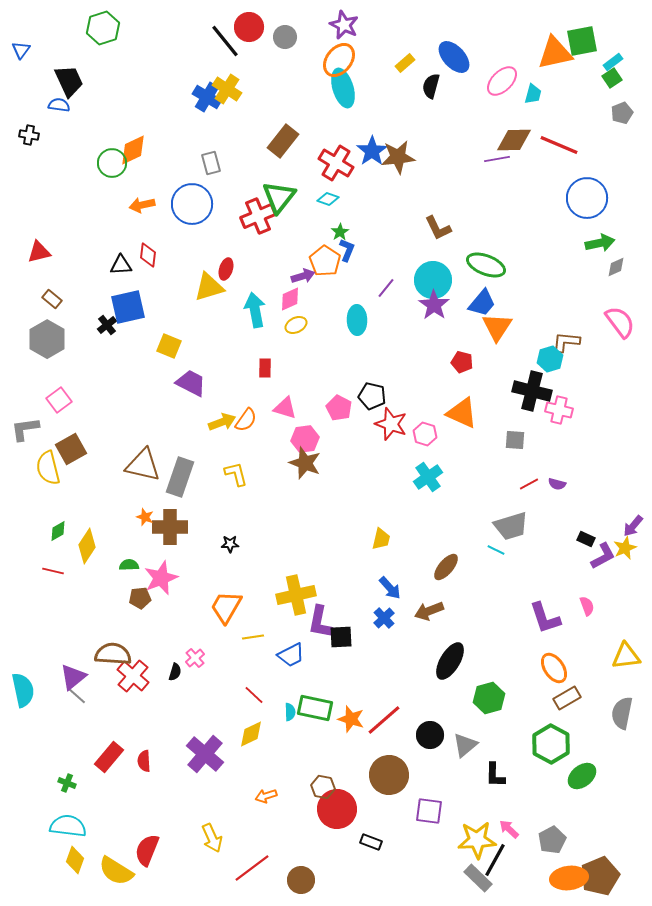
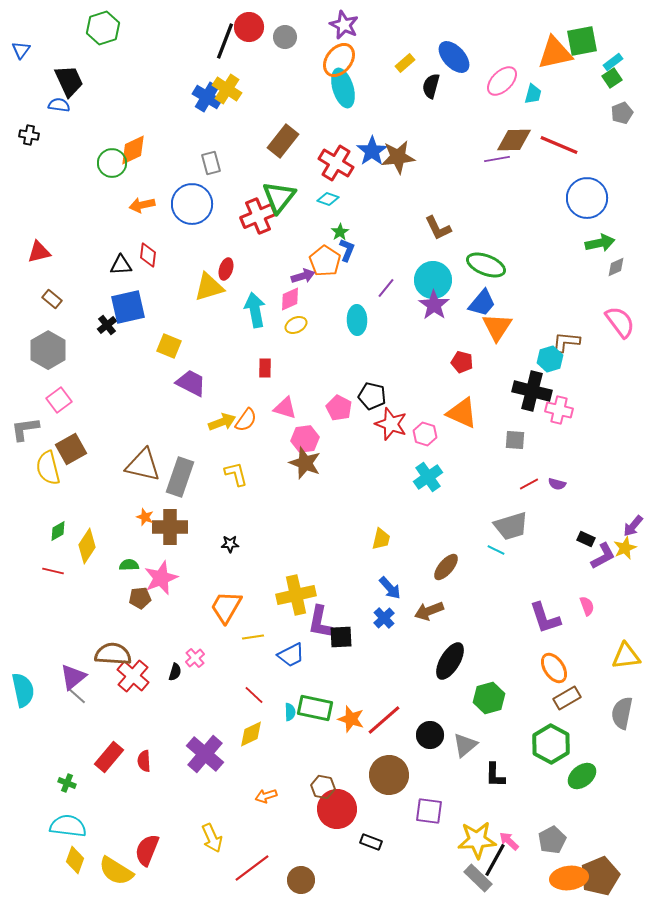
black line at (225, 41): rotated 60 degrees clockwise
gray hexagon at (47, 339): moved 1 px right, 11 px down
pink arrow at (509, 829): moved 12 px down
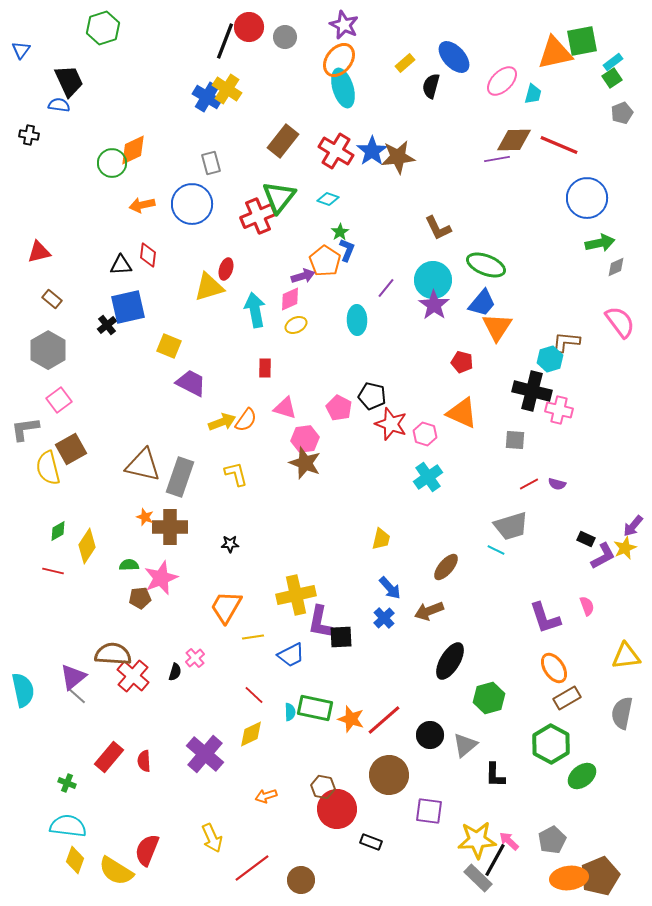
red cross at (336, 163): moved 12 px up
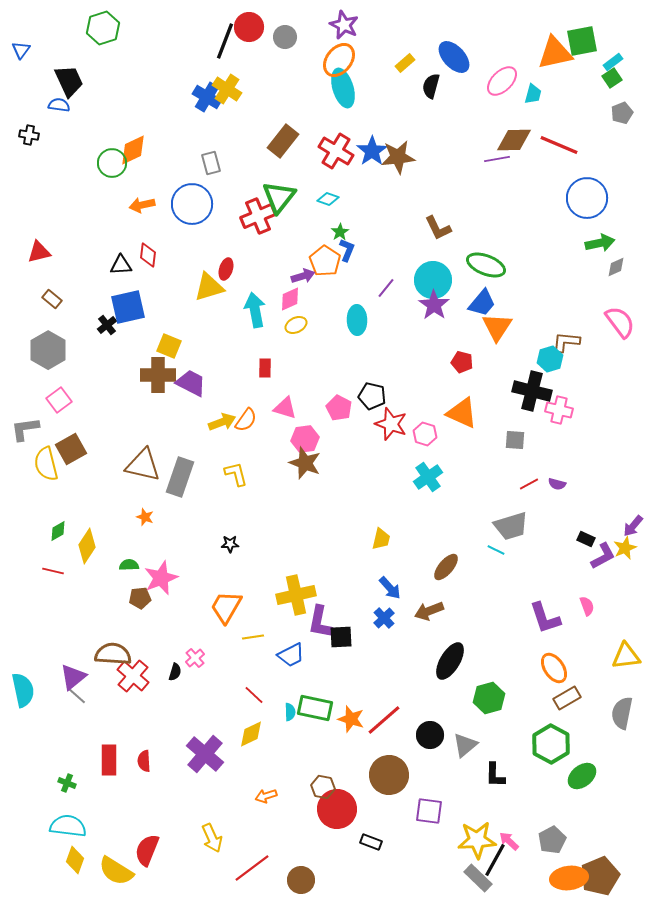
yellow semicircle at (48, 468): moved 2 px left, 4 px up
brown cross at (170, 527): moved 12 px left, 152 px up
red rectangle at (109, 757): moved 3 px down; rotated 40 degrees counterclockwise
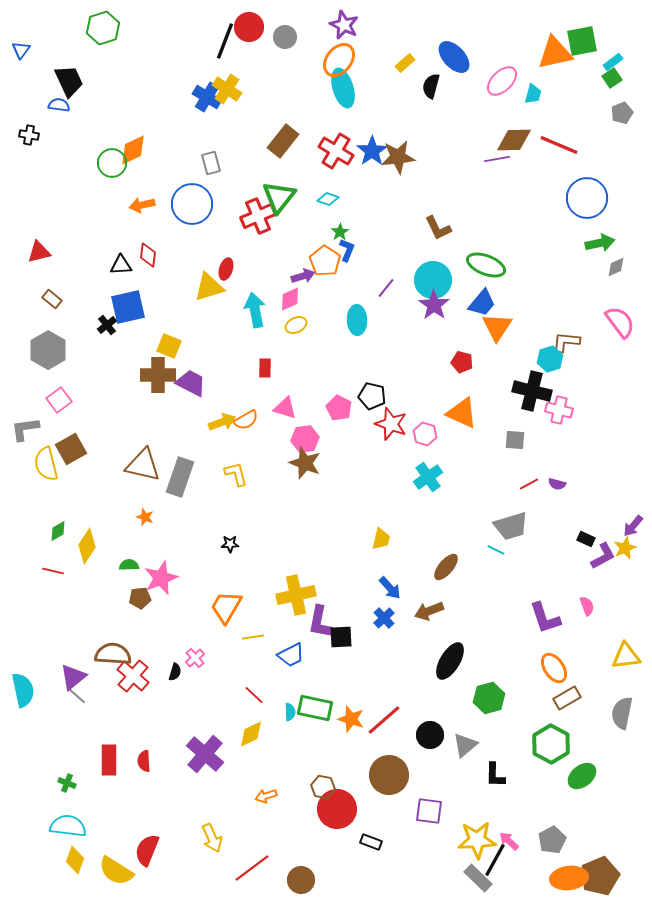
orange semicircle at (246, 420): rotated 25 degrees clockwise
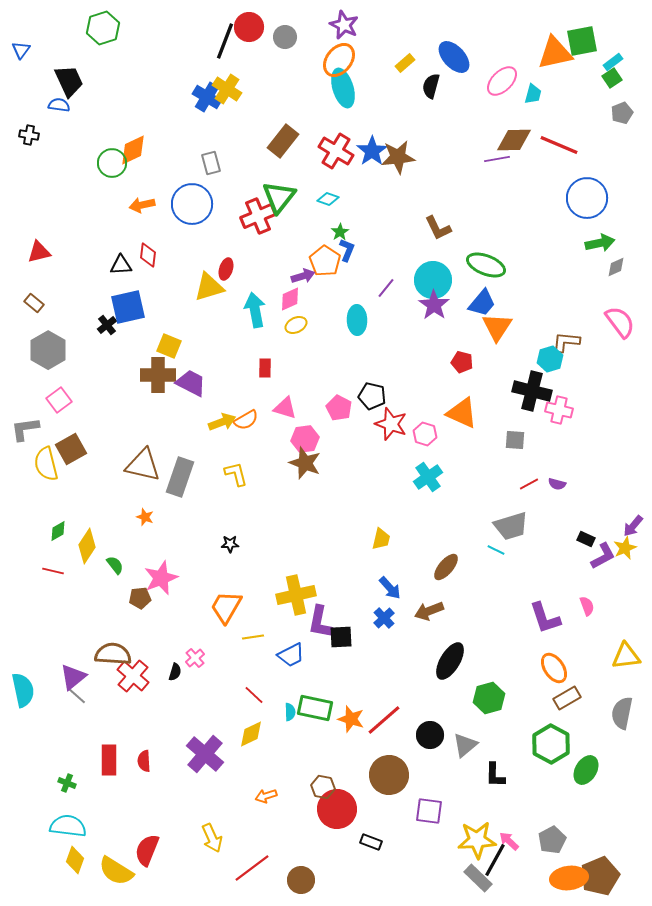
brown rectangle at (52, 299): moved 18 px left, 4 px down
green semicircle at (129, 565): moved 14 px left; rotated 54 degrees clockwise
green ellipse at (582, 776): moved 4 px right, 6 px up; rotated 20 degrees counterclockwise
